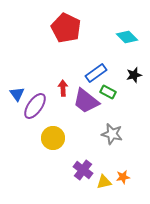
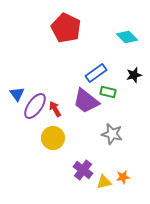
red arrow: moved 8 px left, 21 px down; rotated 28 degrees counterclockwise
green rectangle: rotated 14 degrees counterclockwise
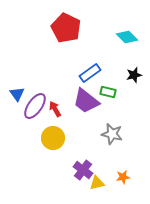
blue rectangle: moved 6 px left
yellow triangle: moved 7 px left, 1 px down
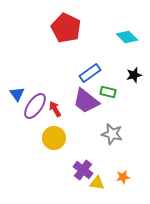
yellow circle: moved 1 px right
yellow triangle: rotated 21 degrees clockwise
